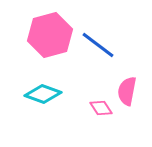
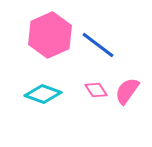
pink hexagon: rotated 9 degrees counterclockwise
pink semicircle: rotated 24 degrees clockwise
pink diamond: moved 5 px left, 18 px up
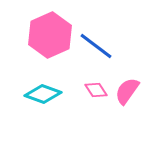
blue line: moved 2 px left, 1 px down
